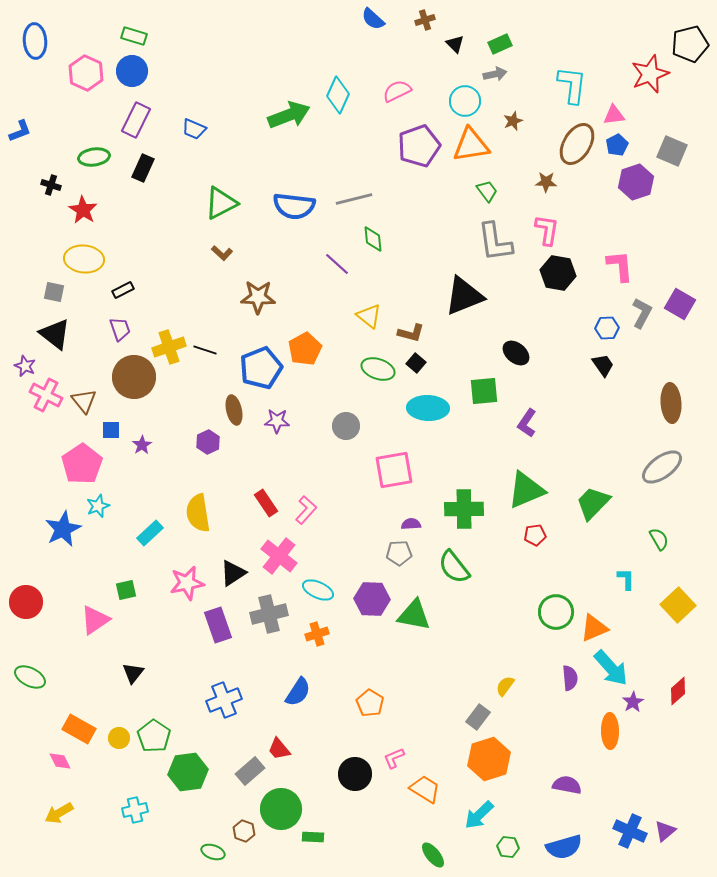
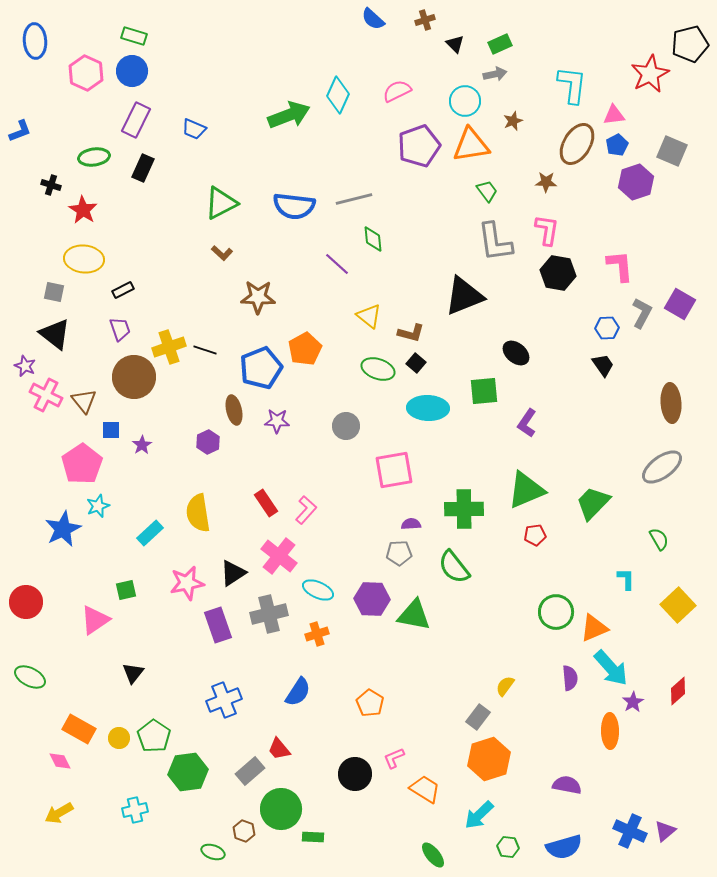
red star at (650, 74): rotated 6 degrees counterclockwise
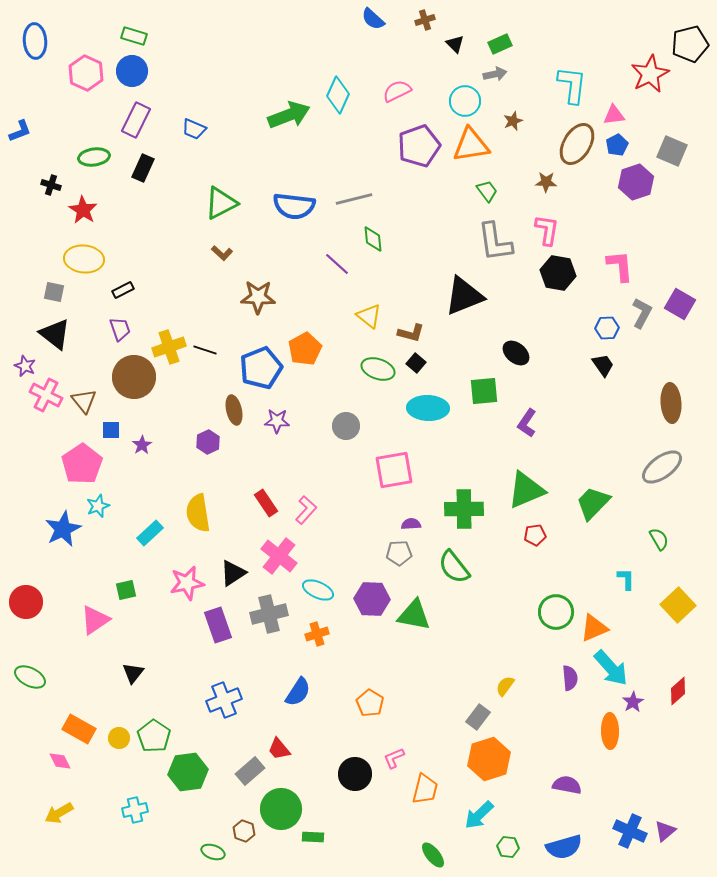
orange trapezoid at (425, 789): rotated 72 degrees clockwise
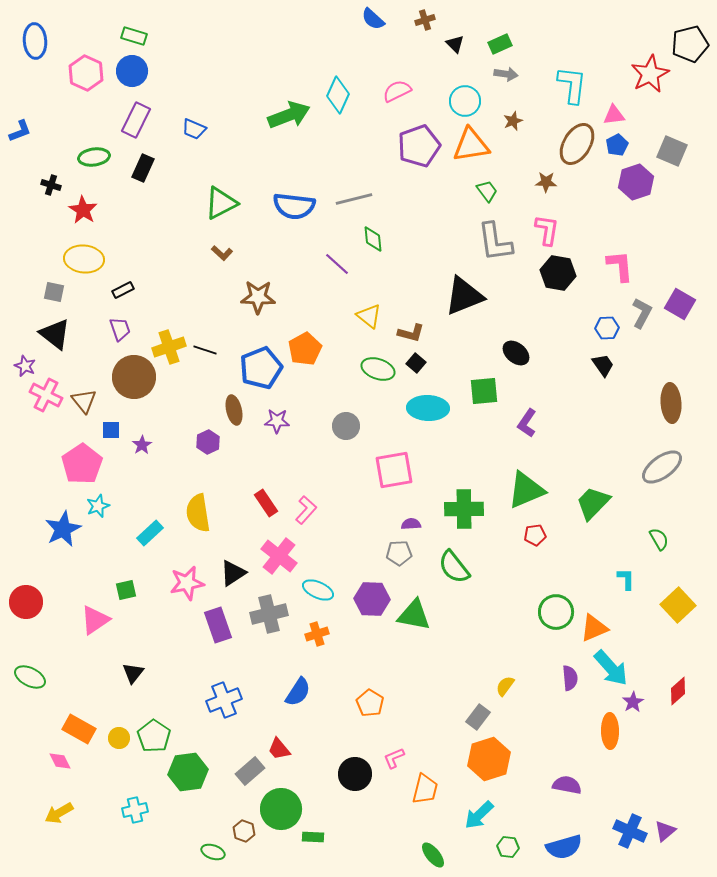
gray arrow at (495, 74): moved 11 px right; rotated 20 degrees clockwise
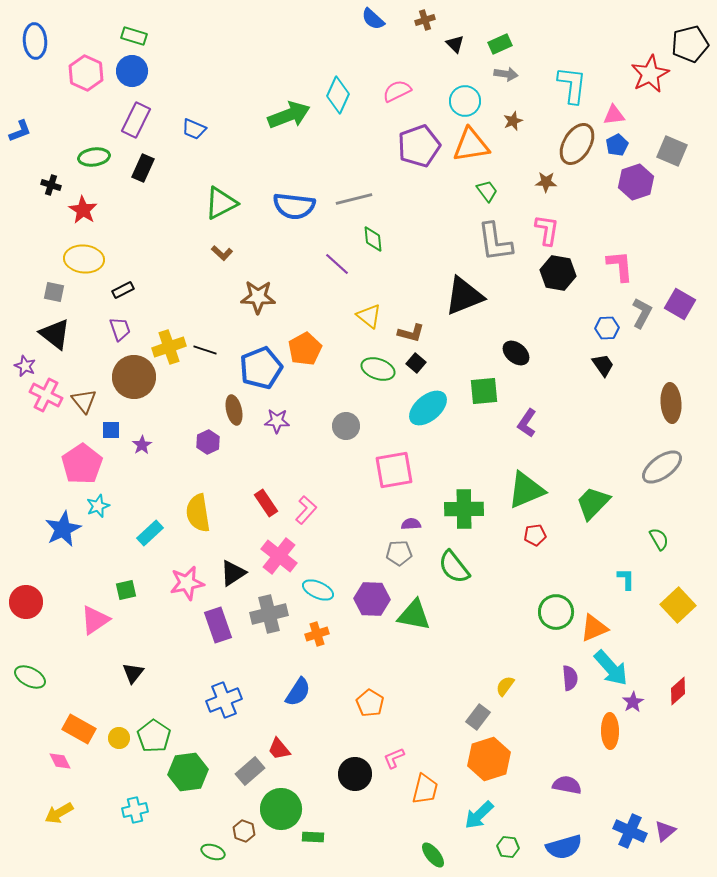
cyan ellipse at (428, 408): rotated 42 degrees counterclockwise
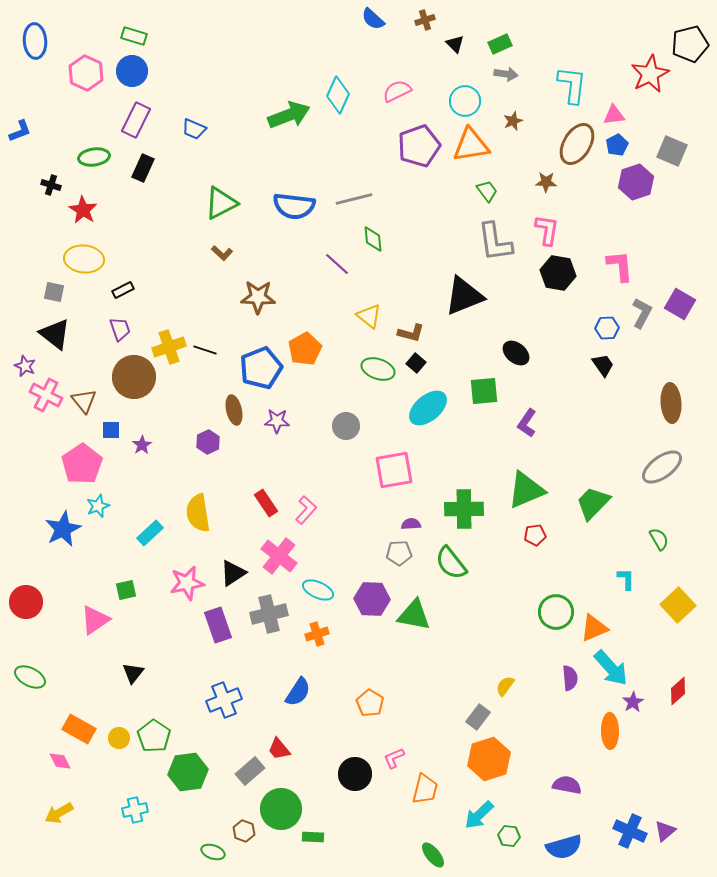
green semicircle at (454, 567): moved 3 px left, 4 px up
green hexagon at (508, 847): moved 1 px right, 11 px up
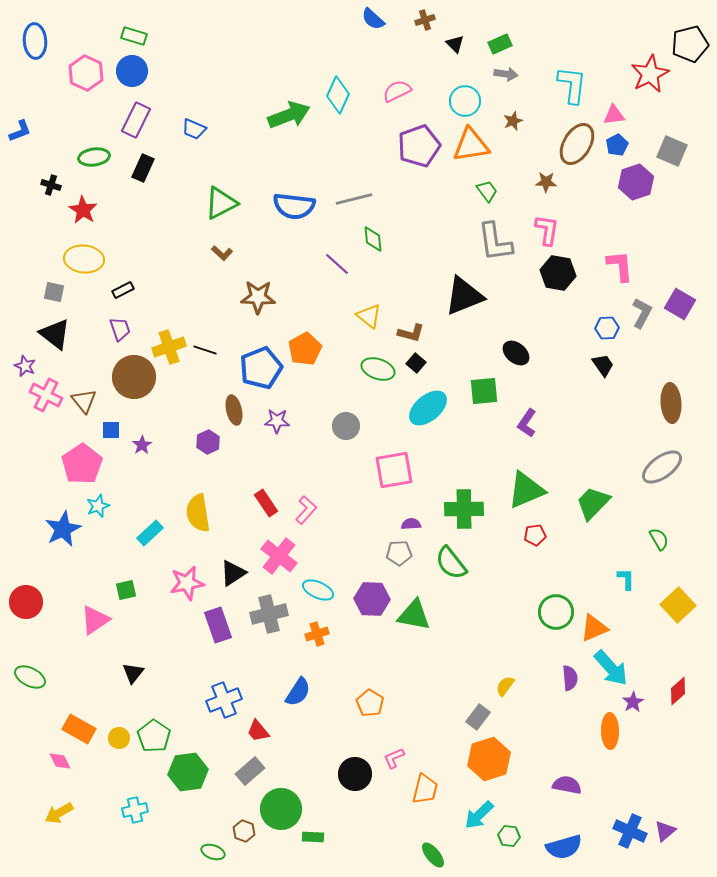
red trapezoid at (279, 749): moved 21 px left, 18 px up
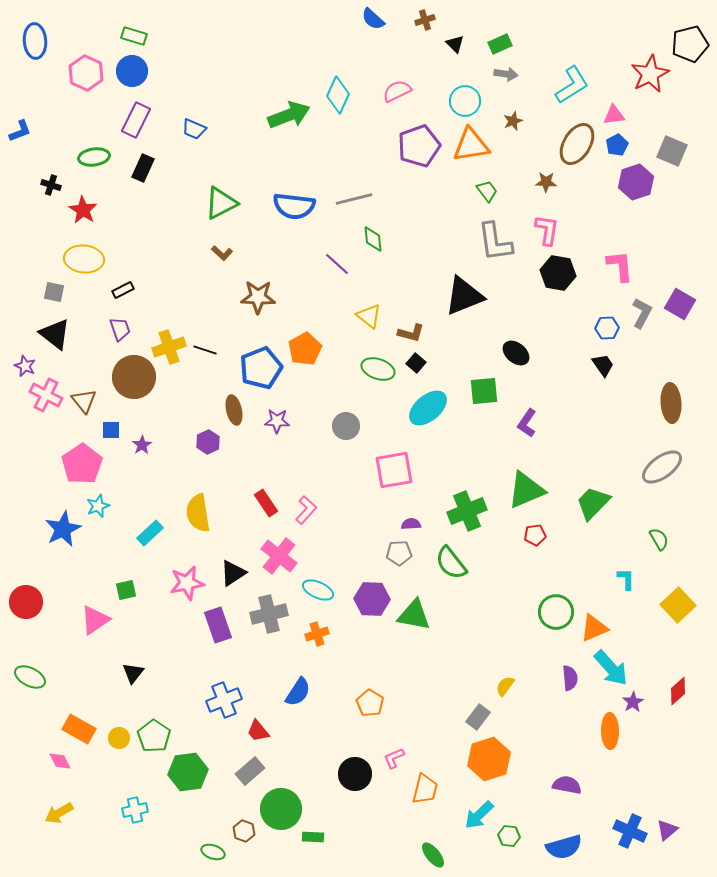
cyan L-shape at (572, 85): rotated 51 degrees clockwise
green cross at (464, 509): moved 3 px right, 2 px down; rotated 21 degrees counterclockwise
purple triangle at (665, 831): moved 2 px right, 1 px up
